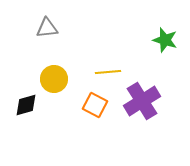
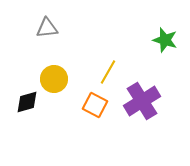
yellow line: rotated 55 degrees counterclockwise
black diamond: moved 1 px right, 3 px up
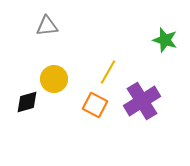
gray triangle: moved 2 px up
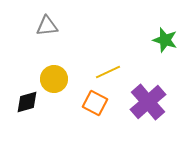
yellow line: rotated 35 degrees clockwise
purple cross: moved 6 px right, 1 px down; rotated 9 degrees counterclockwise
orange square: moved 2 px up
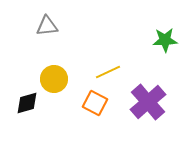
green star: rotated 20 degrees counterclockwise
black diamond: moved 1 px down
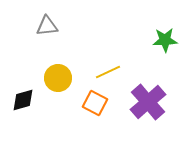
yellow circle: moved 4 px right, 1 px up
black diamond: moved 4 px left, 3 px up
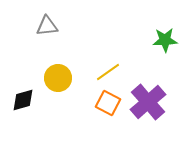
yellow line: rotated 10 degrees counterclockwise
orange square: moved 13 px right
